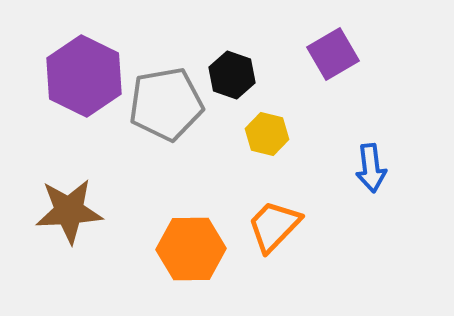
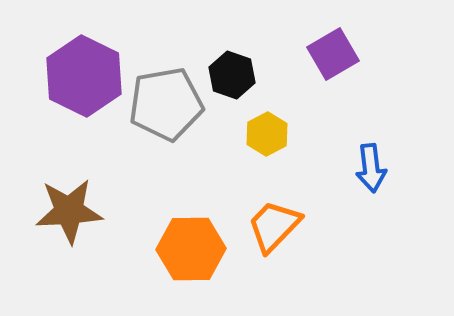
yellow hexagon: rotated 18 degrees clockwise
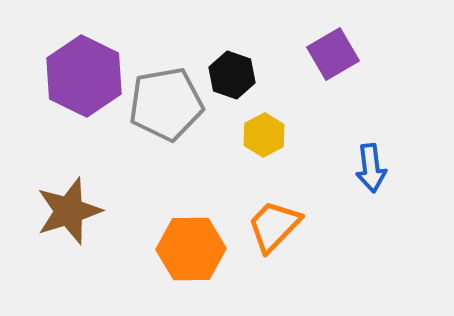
yellow hexagon: moved 3 px left, 1 px down
brown star: rotated 14 degrees counterclockwise
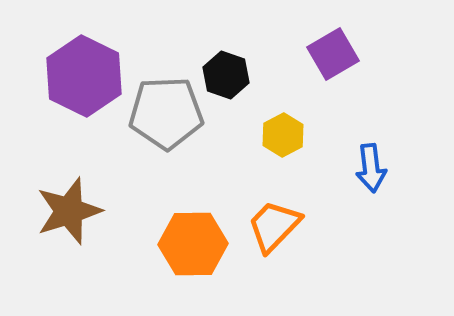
black hexagon: moved 6 px left
gray pentagon: moved 9 px down; rotated 8 degrees clockwise
yellow hexagon: moved 19 px right
orange hexagon: moved 2 px right, 5 px up
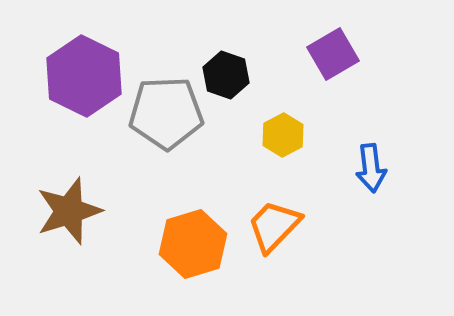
orange hexagon: rotated 16 degrees counterclockwise
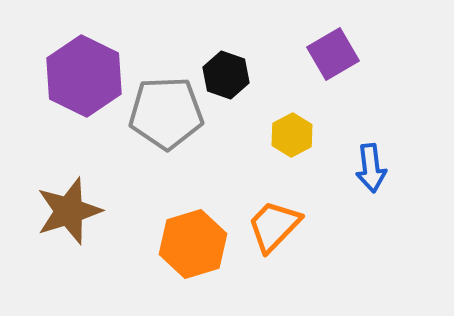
yellow hexagon: moved 9 px right
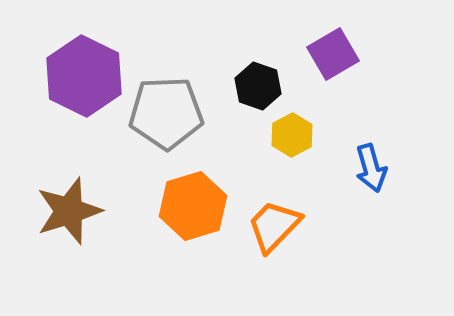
black hexagon: moved 32 px right, 11 px down
blue arrow: rotated 9 degrees counterclockwise
orange hexagon: moved 38 px up
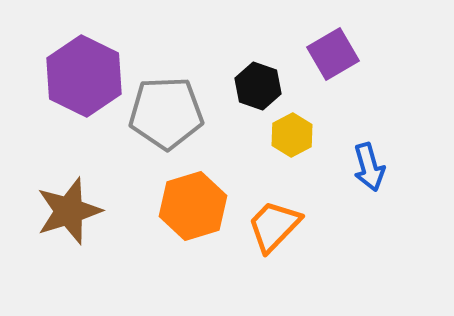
blue arrow: moved 2 px left, 1 px up
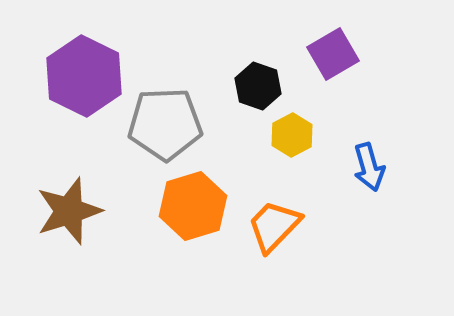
gray pentagon: moved 1 px left, 11 px down
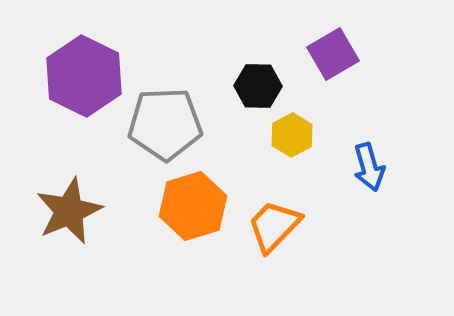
black hexagon: rotated 18 degrees counterclockwise
brown star: rotated 6 degrees counterclockwise
